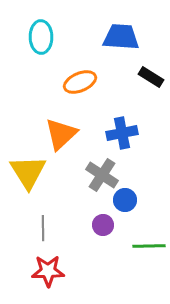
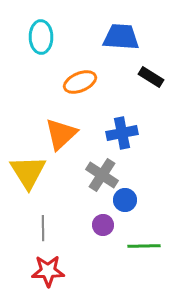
green line: moved 5 px left
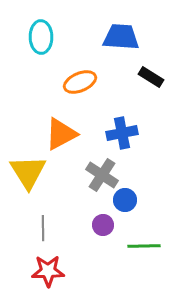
orange triangle: rotated 15 degrees clockwise
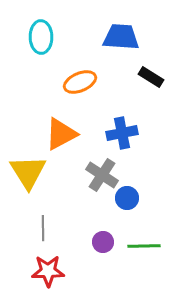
blue circle: moved 2 px right, 2 px up
purple circle: moved 17 px down
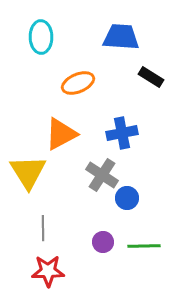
orange ellipse: moved 2 px left, 1 px down
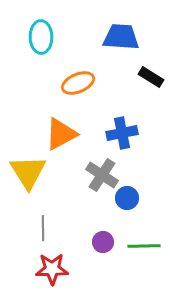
red star: moved 4 px right, 2 px up
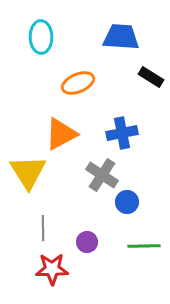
blue circle: moved 4 px down
purple circle: moved 16 px left
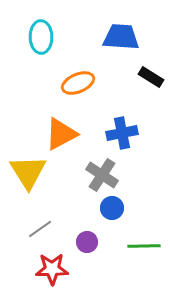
blue circle: moved 15 px left, 6 px down
gray line: moved 3 px left, 1 px down; rotated 55 degrees clockwise
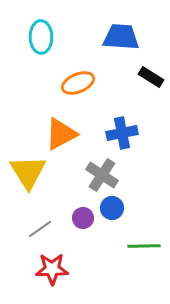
purple circle: moved 4 px left, 24 px up
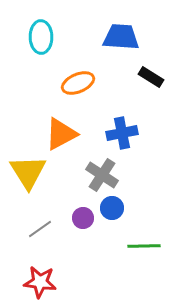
red star: moved 12 px left, 13 px down; rotated 8 degrees clockwise
